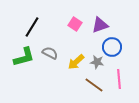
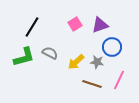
pink square: rotated 24 degrees clockwise
pink line: moved 1 px down; rotated 30 degrees clockwise
brown line: moved 2 px left, 1 px up; rotated 18 degrees counterclockwise
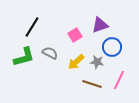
pink square: moved 11 px down
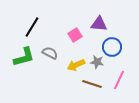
purple triangle: moved 1 px left, 1 px up; rotated 24 degrees clockwise
yellow arrow: moved 3 px down; rotated 18 degrees clockwise
